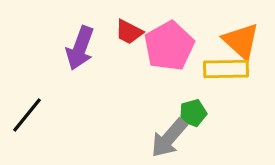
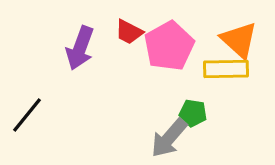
orange triangle: moved 2 px left, 1 px up
green pentagon: rotated 24 degrees clockwise
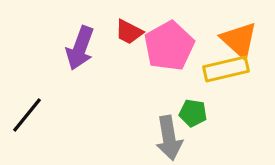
yellow rectangle: rotated 12 degrees counterclockwise
gray arrow: rotated 51 degrees counterclockwise
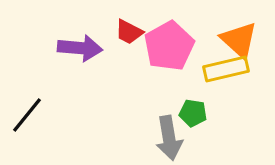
purple arrow: rotated 105 degrees counterclockwise
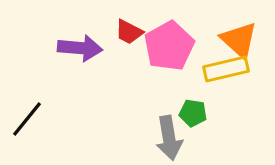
black line: moved 4 px down
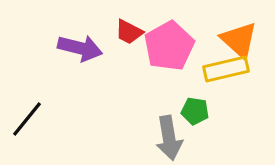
purple arrow: rotated 9 degrees clockwise
green pentagon: moved 2 px right, 2 px up
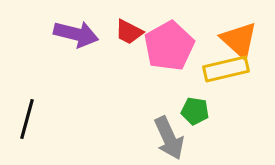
purple arrow: moved 4 px left, 14 px up
black line: rotated 24 degrees counterclockwise
gray arrow: rotated 15 degrees counterclockwise
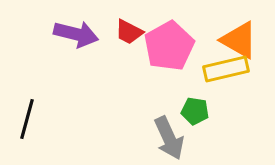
orange triangle: rotated 12 degrees counterclockwise
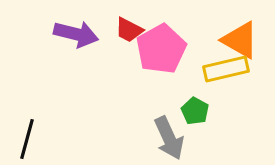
red trapezoid: moved 2 px up
orange triangle: moved 1 px right
pink pentagon: moved 8 px left, 3 px down
green pentagon: rotated 20 degrees clockwise
black line: moved 20 px down
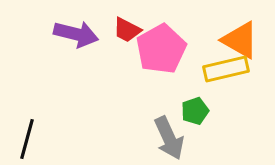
red trapezoid: moved 2 px left
green pentagon: rotated 24 degrees clockwise
